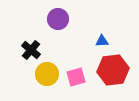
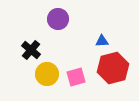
red hexagon: moved 2 px up; rotated 8 degrees counterclockwise
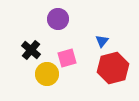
blue triangle: rotated 48 degrees counterclockwise
pink square: moved 9 px left, 19 px up
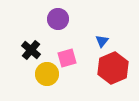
red hexagon: rotated 8 degrees counterclockwise
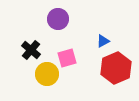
blue triangle: moved 1 px right; rotated 24 degrees clockwise
red hexagon: moved 3 px right
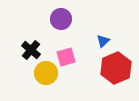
purple circle: moved 3 px right
blue triangle: rotated 16 degrees counterclockwise
pink square: moved 1 px left, 1 px up
yellow circle: moved 1 px left, 1 px up
